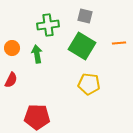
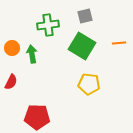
gray square: rotated 28 degrees counterclockwise
green arrow: moved 5 px left
red semicircle: moved 2 px down
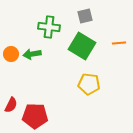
green cross: moved 1 px right, 2 px down; rotated 15 degrees clockwise
orange circle: moved 1 px left, 6 px down
green arrow: rotated 90 degrees counterclockwise
red semicircle: moved 23 px down
red pentagon: moved 2 px left, 1 px up
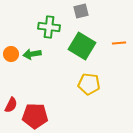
gray square: moved 4 px left, 5 px up
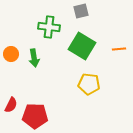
orange line: moved 6 px down
green arrow: moved 2 px right, 4 px down; rotated 90 degrees counterclockwise
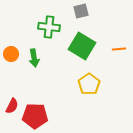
yellow pentagon: rotated 30 degrees clockwise
red semicircle: moved 1 px right, 1 px down
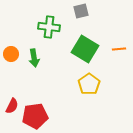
green square: moved 3 px right, 3 px down
red pentagon: rotated 10 degrees counterclockwise
